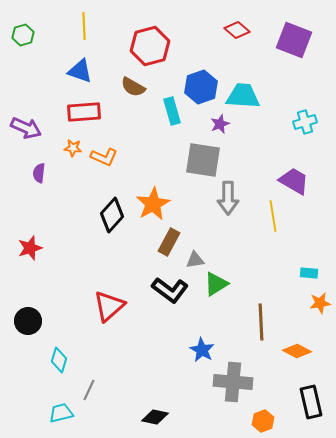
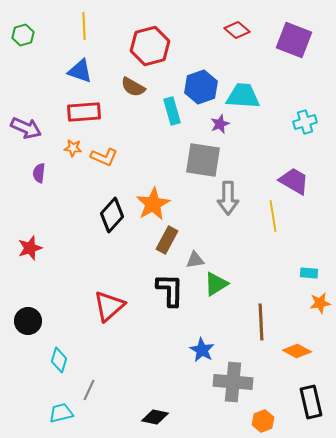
brown rectangle at (169, 242): moved 2 px left, 2 px up
black L-shape at (170, 290): rotated 126 degrees counterclockwise
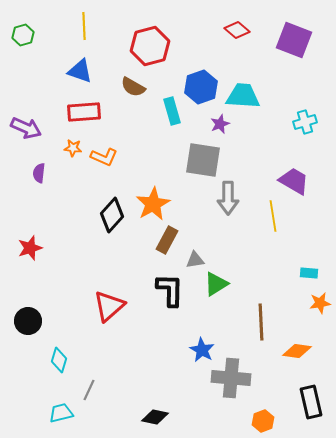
orange diamond at (297, 351): rotated 20 degrees counterclockwise
gray cross at (233, 382): moved 2 px left, 4 px up
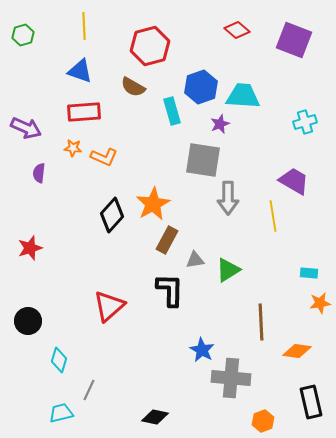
green triangle at (216, 284): moved 12 px right, 14 px up
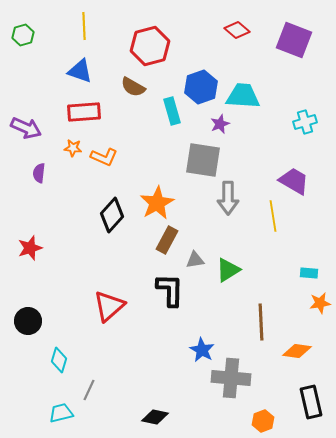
orange star at (153, 204): moved 4 px right, 1 px up
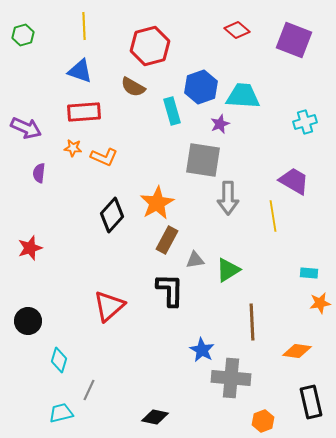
brown line at (261, 322): moved 9 px left
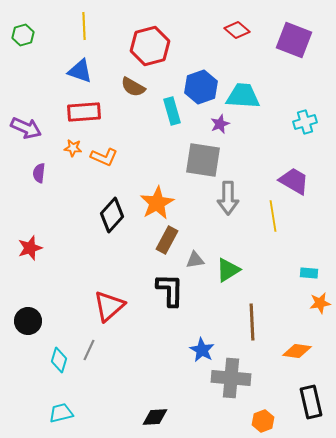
gray line at (89, 390): moved 40 px up
black diamond at (155, 417): rotated 16 degrees counterclockwise
